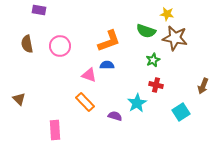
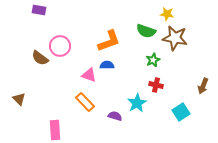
brown semicircle: moved 13 px right, 14 px down; rotated 42 degrees counterclockwise
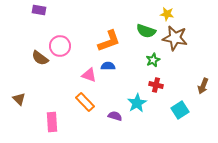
blue semicircle: moved 1 px right, 1 px down
cyan square: moved 1 px left, 2 px up
pink rectangle: moved 3 px left, 8 px up
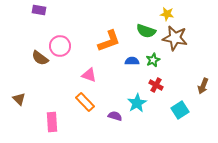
blue semicircle: moved 24 px right, 5 px up
red cross: rotated 16 degrees clockwise
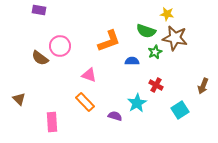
green star: moved 2 px right, 8 px up
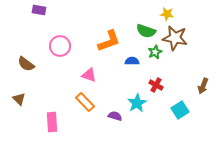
brown semicircle: moved 14 px left, 6 px down
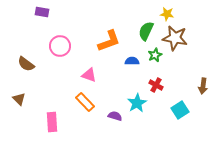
purple rectangle: moved 3 px right, 2 px down
green semicircle: rotated 96 degrees clockwise
green star: moved 3 px down
brown arrow: rotated 14 degrees counterclockwise
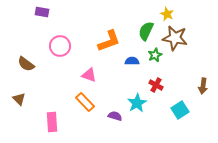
yellow star: rotated 16 degrees clockwise
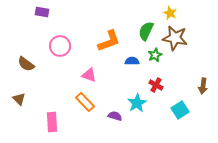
yellow star: moved 3 px right, 1 px up
